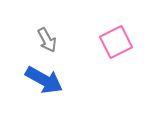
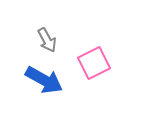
pink square: moved 22 px left, 21 px down
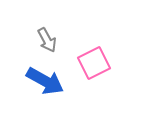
blue arrow: moved 1 px right, 1 px down
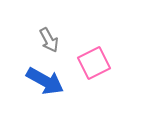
gray arrow: moved 2 px right
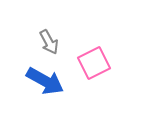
gray arrow: moved 2 px down
